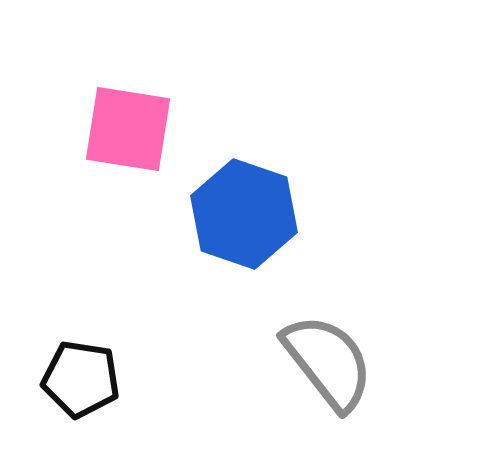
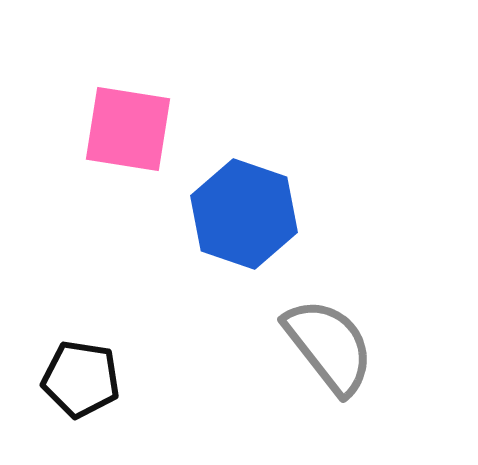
gray semicircle: moved 1 px right, 16 px up
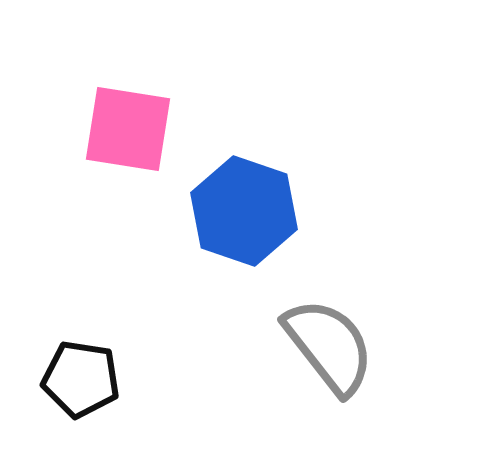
blue hexagon: moved 3 px up
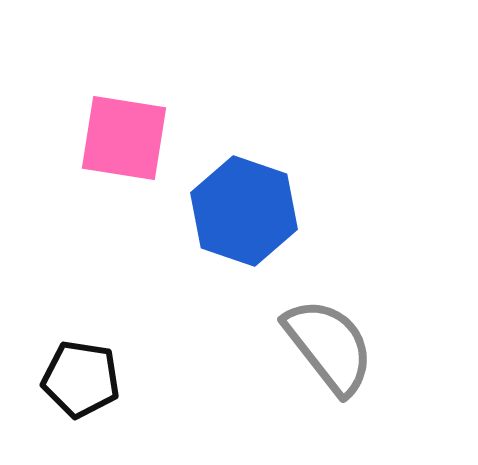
pink square: moved 4 px left, 9 px down
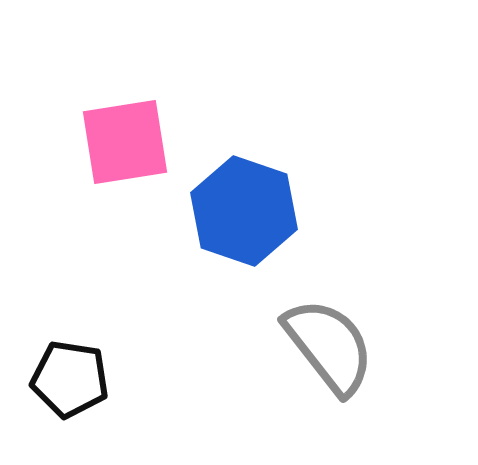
pink square: moved 1 px right, 4 px down; rotated 18 degrees counterclockwise
black pentagon: moved 11 px left
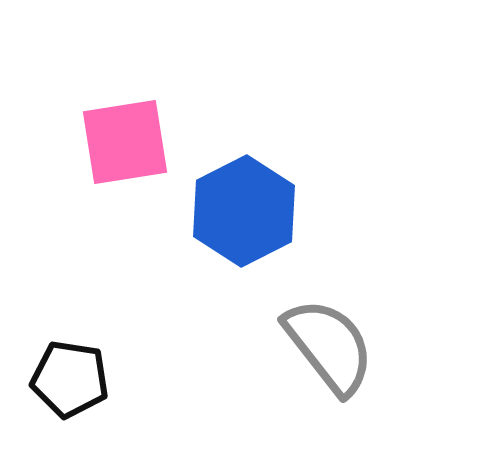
blue hexagon: rotated 14 degrees clockwise
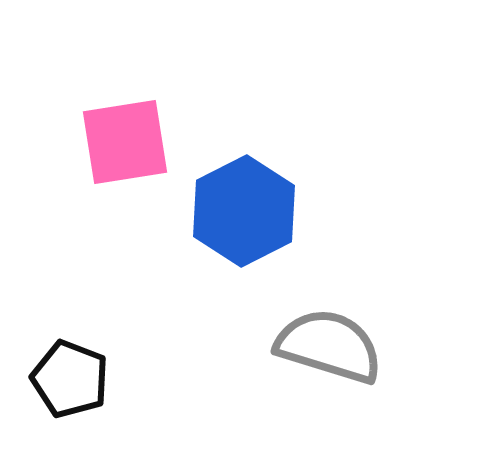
gray semicircle: rotated 35 degrees counterclockwise
black pentagon: rotated 12 degrees clockwise
